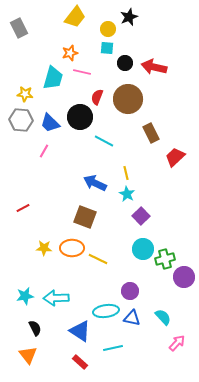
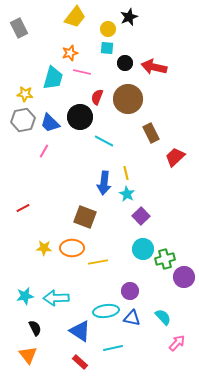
gray hexagon at (21, 120): moved 2 px right; rotated 15 degrees counterclockwise
blue arrow at (95, 183): moved 9 px right; rotated 110 degrees counterclockwise
yellow line at (98, 259): moved 3 px down; rotated 36 degrees counterclockwise
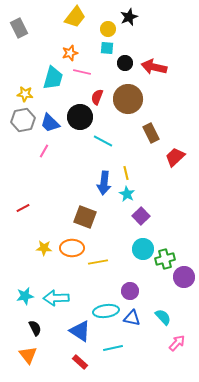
cyan line at (104, 141): moved 1 px left
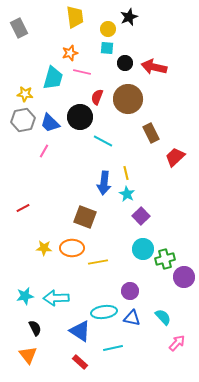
yellow trapezoid at (75, 17): rotated 45 degrees counterclockwise
cyan ellipse at (106, 311): moved 2 px left, 1 px down
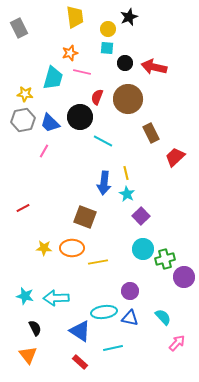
cyan star at (25, 296): rotated 24 degrees clockwise
blue triangle at (132, 318): moved 2 px left
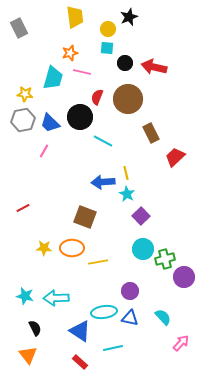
blue arrow at (104, 183): moved 1 px left, 1 px up; rotated 80 degrees clockwise
pink arrow at (177, 343): moved 4 px right
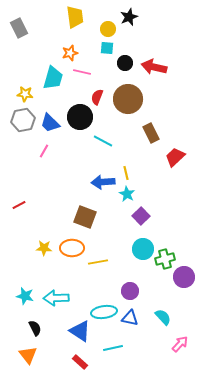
red line at (23, 208): moved 4 px left, 3 px up
pink arrow at (181, 343): moved 1 px left, 1 px down
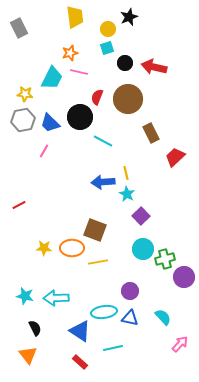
cyan square at (107, 48): rotated 24 degrees counterclockwise
pink line at (82, 72): moved 3 px left
cyan trapezoid at (53, 78): moved 1 px left; rotated 10 degrees clockwise
brown square at (85, 217): moved 10 px right, 13 px down
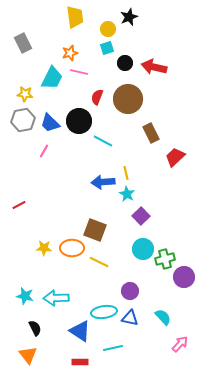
gray rectangle at (19, 28): moved 4 px right, 15 px down
black circle at (80, 117): moved 1 px left, 4 px down
yellow line at (98, 262): moved 1 px right; rotated 36 degrees clockwise
red rectangle at (80, 362): rotated 42 degrees counterclockwise
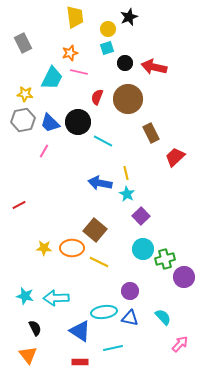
black circle at (79, 121): moved 1 px left, 1 px down
blue arrow at (103, 182): moved 3 px left, 1 px down; rotated 15 degrees clockwise
brown square at (95, 230): rotated 20 degrees clockwise
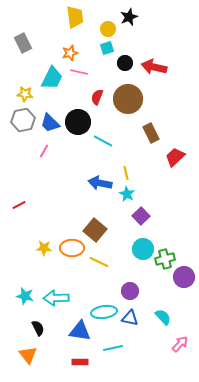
black semicircle at (35, 328): moved 3 px right
blue triangle at (80, 331): rotated 25 degrees counterclockwise
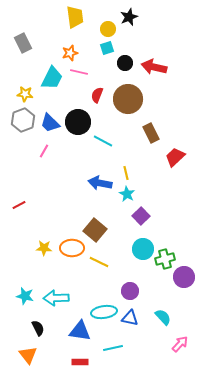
red semicircle at (97, 97): moved 2 px up
gray hexagon at (23, 120): rotated 10 degrees counterclockwise
